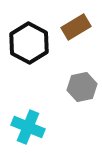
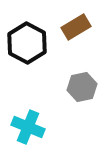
black hexagon: moved 2 px left
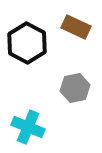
brown rectangle: rotated 56 degrees clockwise
gray hexagon: moved 7 px left, 1 px down
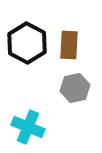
brown rectangle: moved 7 px left, 18 px down; rotated 68 degrees clockwise
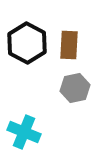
cyan cross: moved 4 px left, 5 px down
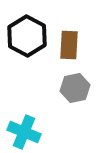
black hexagon: moved 7 px up
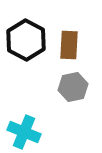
black hexagon: moved 1 px left, 4 px down
gray hexagon: moved 2 px left, 1 px up
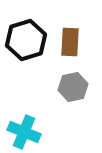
black hexagon: rotated 15 degrees clockwise
brown rectangle: moved 1 px right, 3 px up
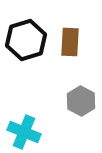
gray hexagon: moved 8 px right, 14 px down; rotated 20 degrees counterclockwise
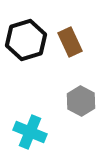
brown rectangle: rotated 28 degrees counterclockwise
cyan cross: moved 6 px right
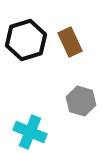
gray hexagon: rotated 12 degrees counterclockwise
